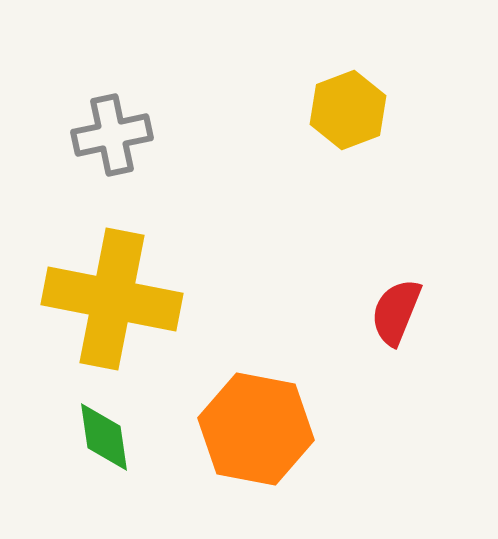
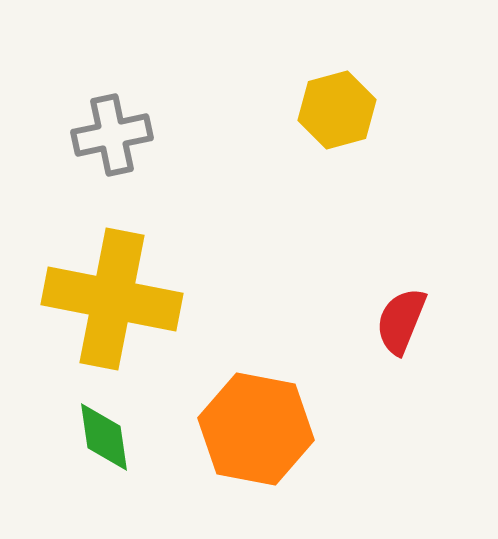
yellow hexagon: moved 11 px left; rotated 6 degrees clockwise
red semicircle: moved 5 px right, 9 px down
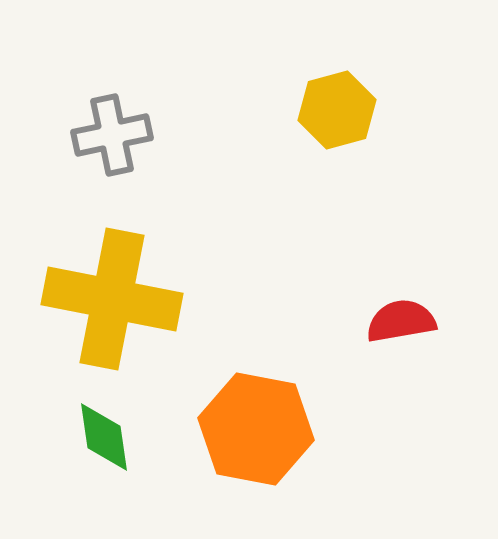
red semicircle: rotated 58 degrees clockwise
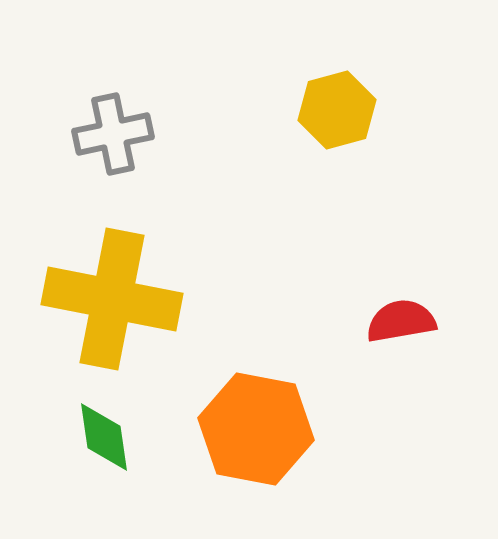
gray cross: moved 1 px right, 1 px up
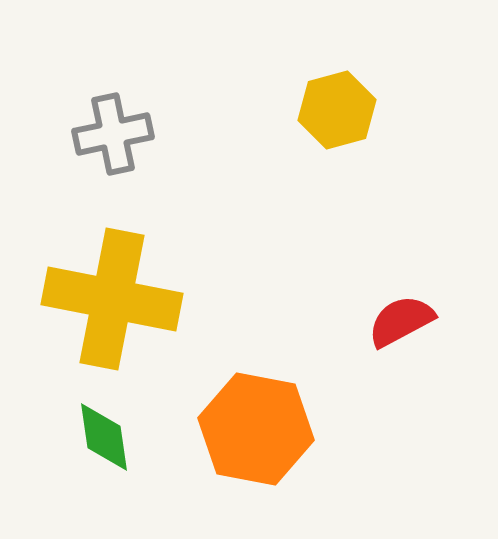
red semicircle: rotated 18 degrees counterclockwise
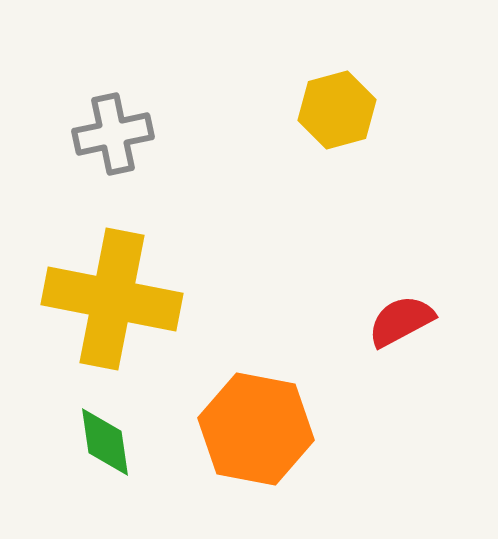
green diamond: moved 1 px right, 5 px down
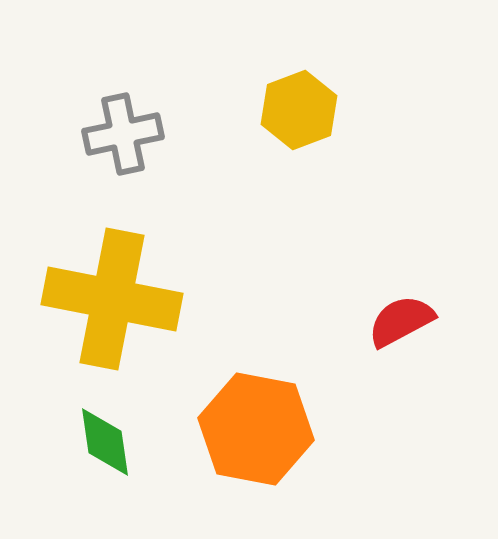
yellow hexagon: moved 38 px left; rotated 6 degrees counterclockwise
gray cross: moved 10 px right
